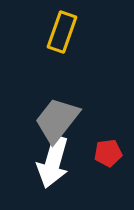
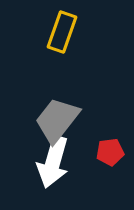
red pentagon: moved 2 px right, 1 px up
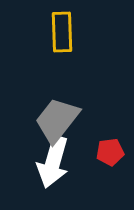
yellow rectangle: rotated 21 degrees counterclockwise
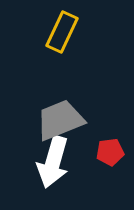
yellow rectangle: rotated 27 degrees clockwise
gray trapezoid: moved 3 px right; rotated 30 degrees clockwise
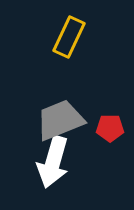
yellow rectangle: moved 7 px right, 5 px down
red pentagon: moved 24 px up; rotated 8 degrees clockwise
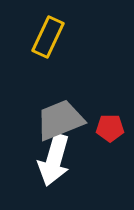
yellow rectangle: moved 21 px left
white arrow: moved 1 px right, 2 px up
